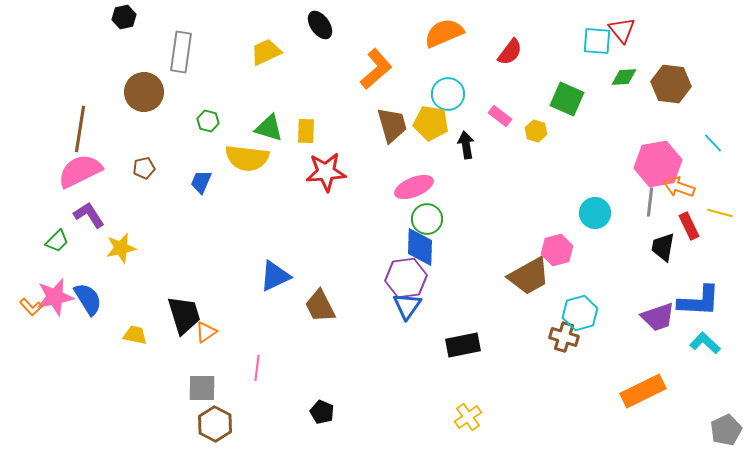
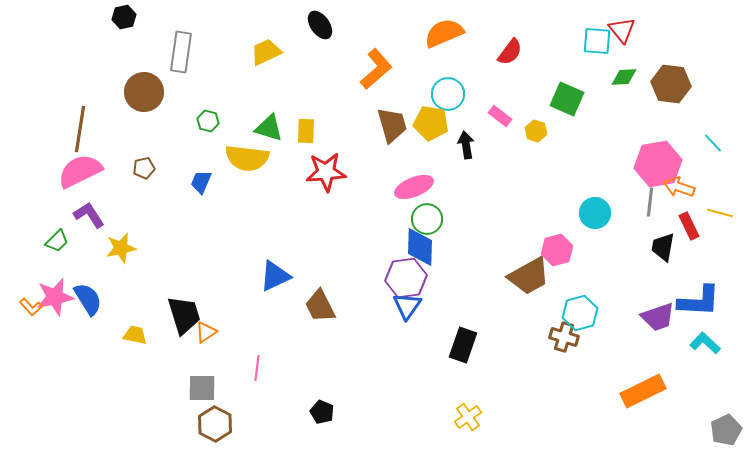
black rectangle at (463, 345): rotated 60 degrees counterclockwise
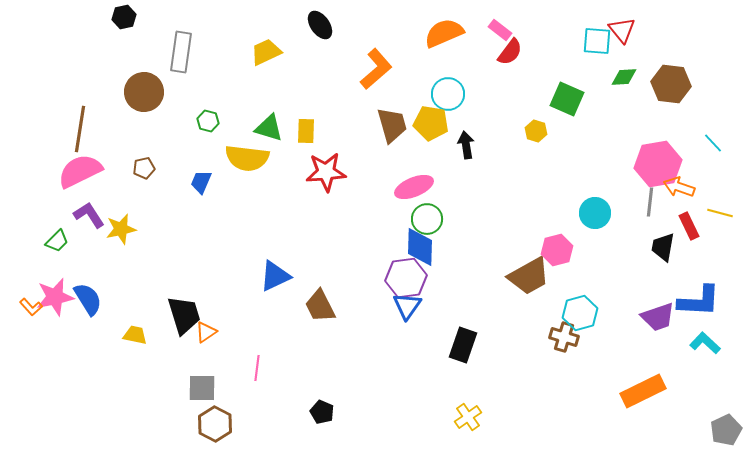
pink rectangle at (500, 116): moved 86 px up
yellow star at (121, 248): moved 19 px up
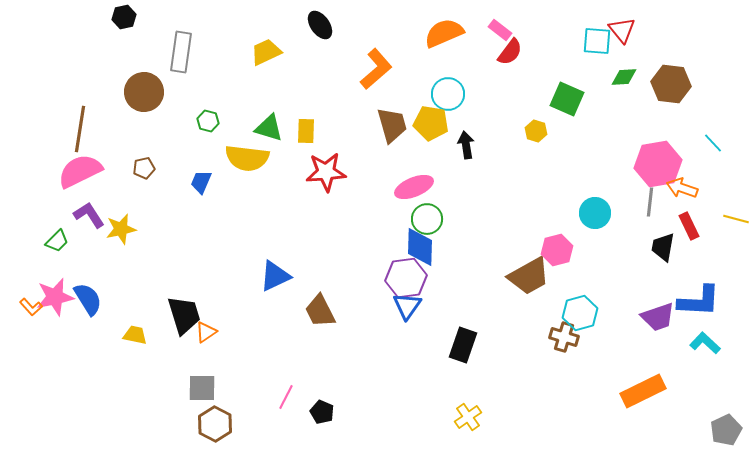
orange arrow at (679, 187): moved 3 px right, 1 px down
yellow line at (720, 213): moved 16 px right, 6 px down
brown trapezoid at (320, 306): moved 5 px down
pink line at (257, 368): moved 29 px right, 29 px down; rotated 20 degrees clockwise
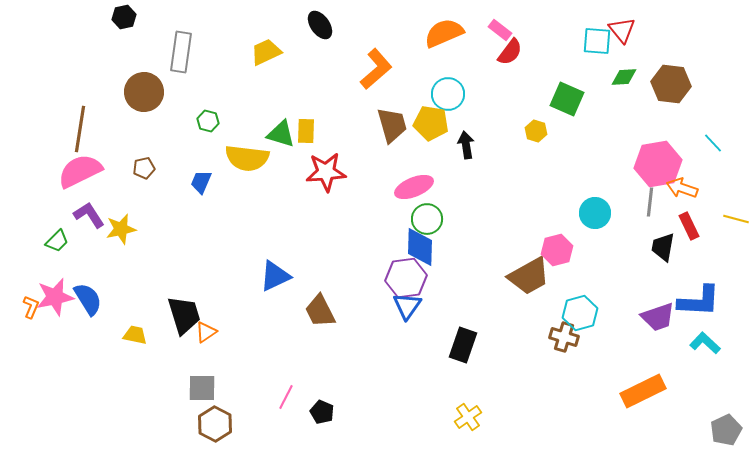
green triangle at (269, 128): moved 12 px right, 6 px down
orange L-shape at (31, 307): rotated 115 degrees counterclockwise
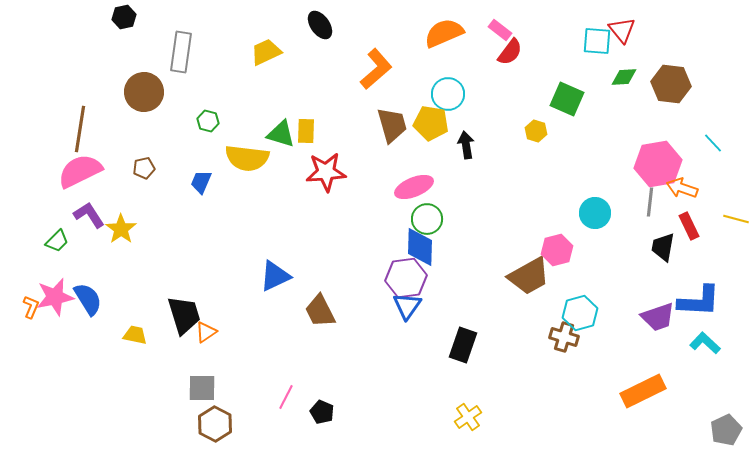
yellow star at (121, 229): rotated 24 degrees counterclockwise
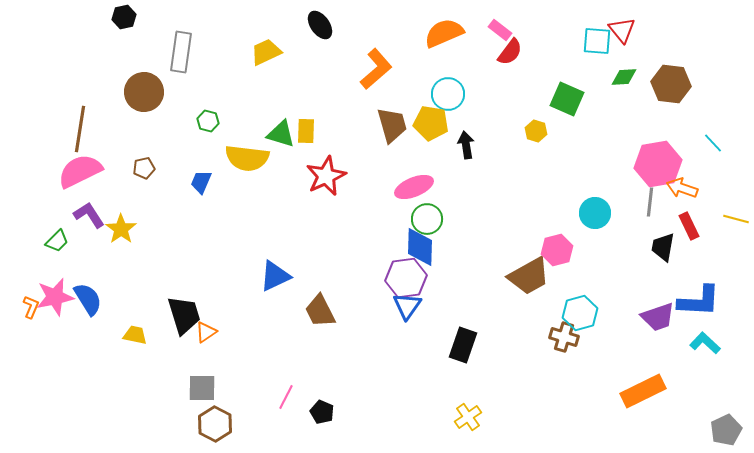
red star at (326, 172): moved 4 px down; rotated 21 degrees counterclockwise
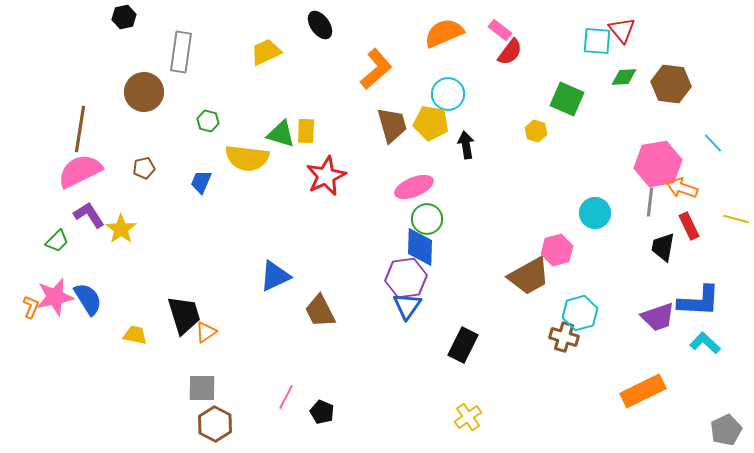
black rectangle at (463, 345): rotated 8 degrees clockwise
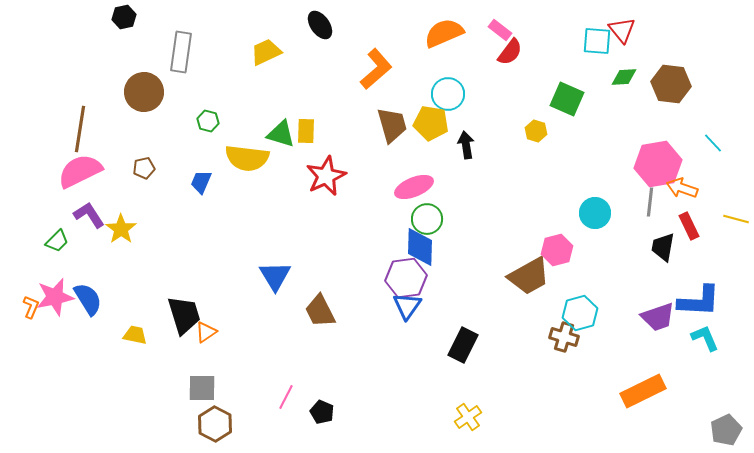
blue triangle at (275, 276): rotated 36 degrees counterclockwise
cyan L-shape at (705, 343): moved 5 px up; rotated 24 degrees clockwise
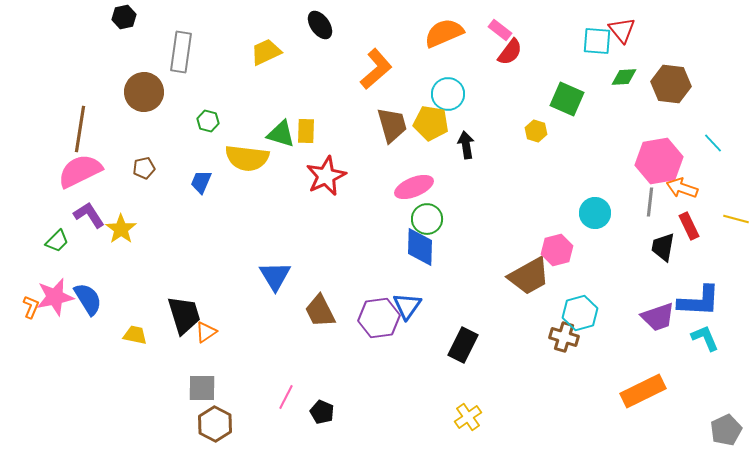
pink hexagon at (658, 164): moved 1 px right, 3 px up
purple hexagon at (406, 278): moved 27 px left, 40 px down
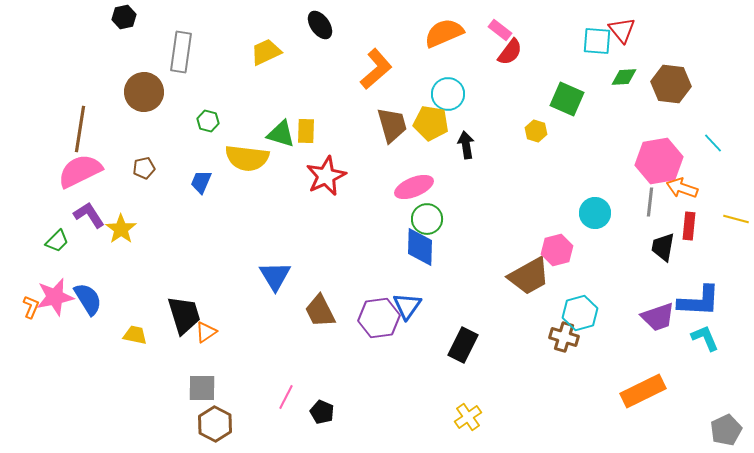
red rectangle at (689, 226): rotated 32 degrees clockwise
